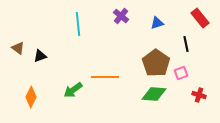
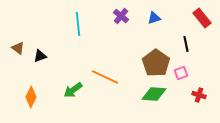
red rectangle: moved 2 px right
blue triangle: moved 3 px left, 5 px up
orange line: rotated 24 degrees clockwise
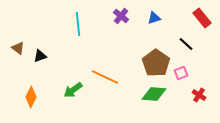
black line: rotated 35 degrees counterclockwise
red cross: rotated 16 degrees clockwise
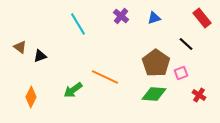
cyan line: rotated 25 degrees counterclockwise
brown triangle: moved 2 px right, 1 px up
